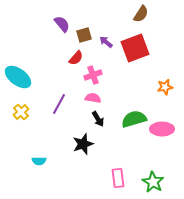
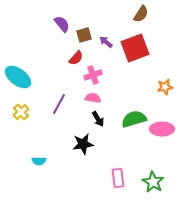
black star: rotated 10 degrees clockwise
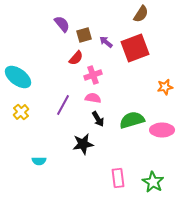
purple line: moved 4 px right, 1 px down
green semicircle: moved 2 px left, 1 px down
pink ellipse: moved 1 px down
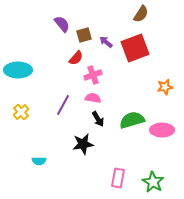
cyan ellipse: moved 7 px up; rotated 36 degrees counterclockwise
pink rectangle: rotated 18 degrees clockwise
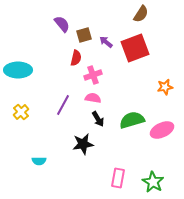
red semicircle: rotated 28 degrees counterclockwise
pink ellipse: rotated 25 degrees counterclockwise
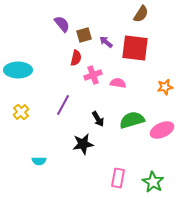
red square: rotated 28 degrees clockwise
pink semicircle: moved 25 px right, 15 px up
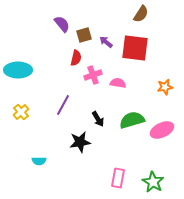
black star: moved 3 px left, 2 px up
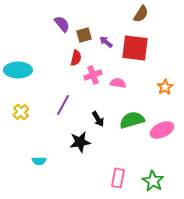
orange star: rotated 21 degrees counterclockwise
green star: moved 1 px up
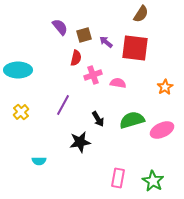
purple semicircle: moved 2 px left, 3 px down
